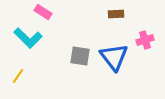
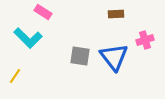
yellow line: moved 3 px left
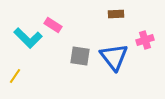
pink rectangle: moved 10 px right, 13 px down
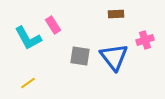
pink rectangle: rotated 24 degrees clockwise
cyan L-shape: rotated 16 degrees clockwise
yellow line: moved 13 px right, 7 px down; rotated 21 degrees clockwise
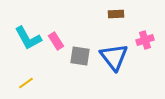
pink rectangle: moved 3 px right, 16 px down
yellow line: moved 2 px left
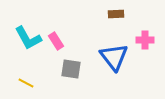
pink cross: rotated 18 degrees clockwise
gray square: moved 9 px left, 13 px down
yellow line: rotated 63 degrees clockwise
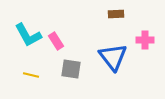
cyan L-shape: moved 3 px up
blue triangle: moved 1 px left
yellow line: moved 5 px right, 8 px up; rotated 14 degrees counterclockwise
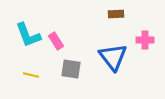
cyan L-shape: rotated 8 degrees clockwise
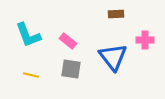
pink rectangle: moved 12 px right; rotated 18 degrees counterclockwise
